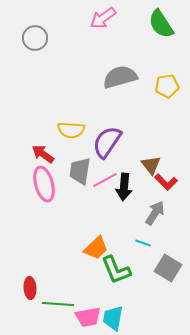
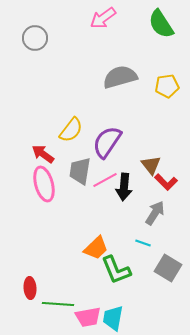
yellow semicircle: rotated 56 degrees counterclockwise
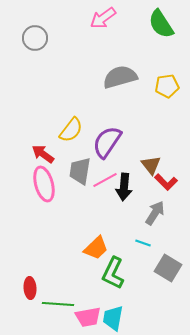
green L-shape: moved 3 px left, 3 px down; rotated 48 degrees clockwise
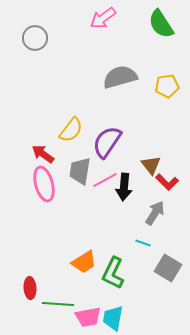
red L-shape: moved 1 px right
orange trapezoid: moved 12 px left, 14 px down; rotated 12 degrees clockwise
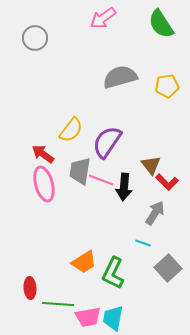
pink line: moved 4 px left; rotated 50 degrees clockwise
gray square: rotated 16 degrees clockwise
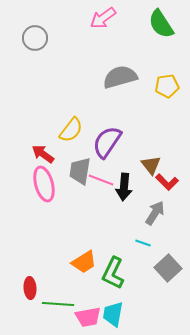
cyan trapezoid: moved 4 px up
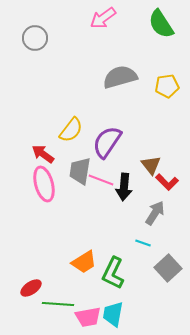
red ellipse: moved 1 px right; rotated 60 degrees clockwise
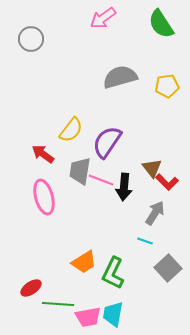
gray circle: moved 4 px left, 1 px down
brown triangle: moved 1 px right, 3 px down
pink ellipse: moved 13 px down
cyan line: moved 2 px right, 2 px up
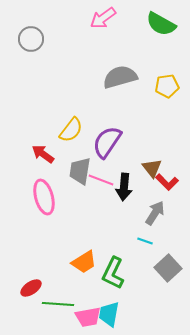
green semicircle: rotated 28 degrees counterclockwise
cyan trapezoid: moved 4 px left
